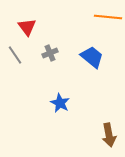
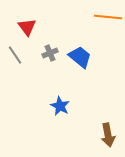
blue trapezoid: moved 12 px left
blue star: moved 3 px down
brown arrow: moved 1 px left
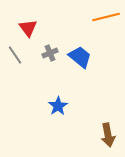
orange line: moved 2 px left; rotated 20 degrees counterclockwise
red triangle: moved 1 px right, 1 px down
blue star: moved 2 px left; rotated 12 degrees clockwise
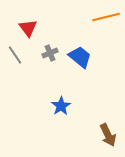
blue star: moved 3 px right
brown arrow: rotated 15 degrees counterclockwise
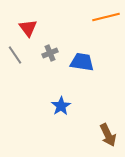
blue trapezoid: moved 2 px right, 5 px down; rotated 30 degrees counterclockwise
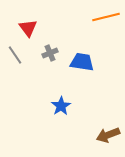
brown arrow: rotated 95 degrees clockwise
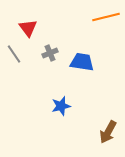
gray line: moved 1 px left, 1 px up
blue star: rotated 18 degrees clockwise
brown arrow: moved 3 px up; rotated 40 degrees counterclockwise
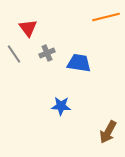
gray cross: moved 3 px left
blue trapezoid: moved 3 px left, 1 px down
blue star: rotated 18 degrees clockwise
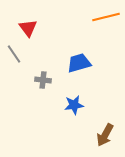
gray cross: moved 4 px left, 27 px down; rotated 28 degrees clockwise
blue trapezoid: rotated 25 degrees counterclockwise
blue star: moved 13 px right, 1 px up; rotated 12 degrees counterclockwise
brown arrow: moved 3 px left, 3 px down
